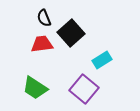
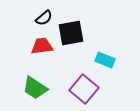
black semicircle: rotated 108 degrees counterclockwise
black square: rotated 32 degrees clockwise
red trapezoid: moved 2 px down
cyan rectangle: moved 3 px right; rotated 54 degrees clockwise
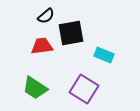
black semicircle: moved 2 px right, 2 px up
cyan rectangle: moved 1 px left, 5 px up
purple square: rotated 8 degrees counterclockwise
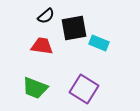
black square: moved 3 px right, 5 px up
red trapezoid: rotated 15 degrees clockwise
cyan rectangle: moved 5 px left, 12 px up
green trapezoid: rotated 12 degrees counterclockwise
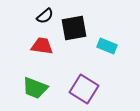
black semicircle: moved 1 px left
cyan rectangle: moved 8 px right, 3 px down
